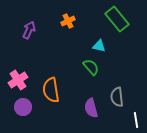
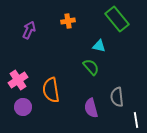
orange cross: rotated 16 degrees clockwise
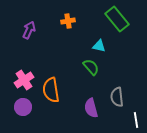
pink cross: moved 6 px right
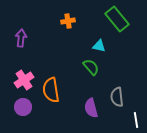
purple arrow: moved 8 px left, 8 px down; rotated 18 degrees counterclockwise
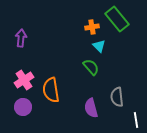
orange cross: moved 24 px right, 6 px down
cyan triangle: rotated 32 degrees clockwise
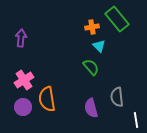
orange semicircle: moved 4 px left, 9 px down
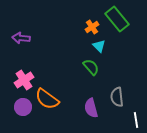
orange cross: rotated 24 degrees counterclockwise
purple arrow: rotated 90 degrees counterclockwise
orange semicircle: rotated 45 degrees counterclockwise
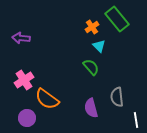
purple circle: moved 4 px right, 11 px down
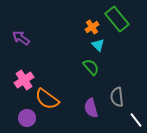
purple arrow: rotated 30 degrees clockwise
cyan triangle: moved 1 px left, 1 px up
white line: rotated 28 degrees counterclockwise
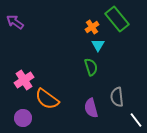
purple arrow: moved 6 px left, 16 px up
cyan triangle: rotated 16 degrees clockwise
green semicircle: rotated 24 degrees clockwise
purple circle: moved 4 px left
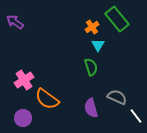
gray semicircle: rotated 120 degrees clockwise
white line: moved 4 px up
